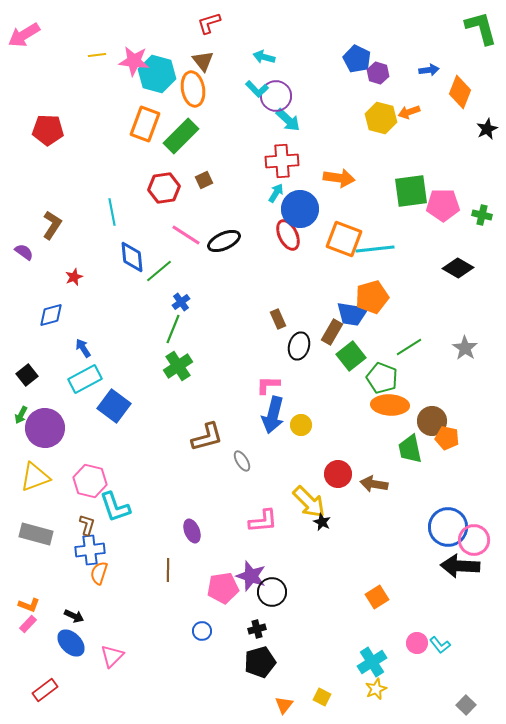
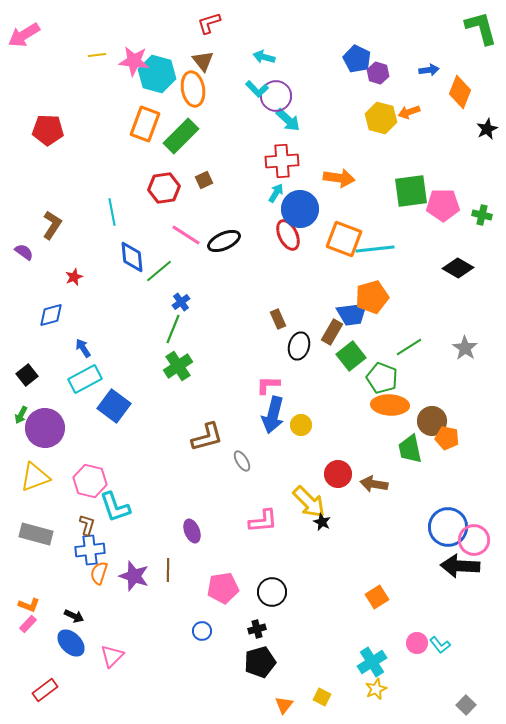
blue trapezoid at (352, 314): rotated 16 degrees counterclockwise
purple star at (251, 576): moved 117 px left
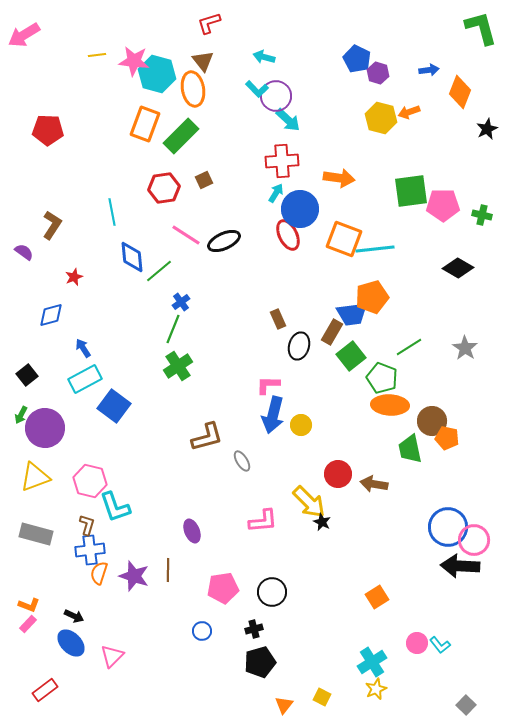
black cross at (257, 629): moved 3 px left
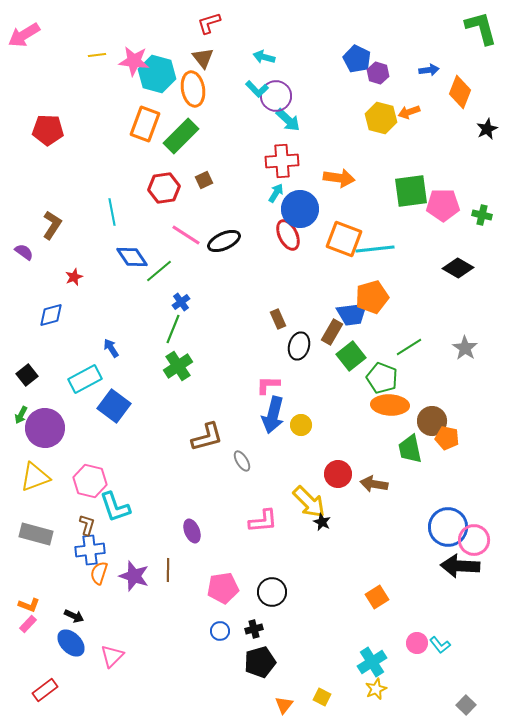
brown triangle at (203, 61): moved 3 px up
blue diamond at (132, 257): rotated 28 degrees counterclockwise
blue arrow at (83, 348): moved 28 px right
blue circle at (202, 631): moved 18 px right
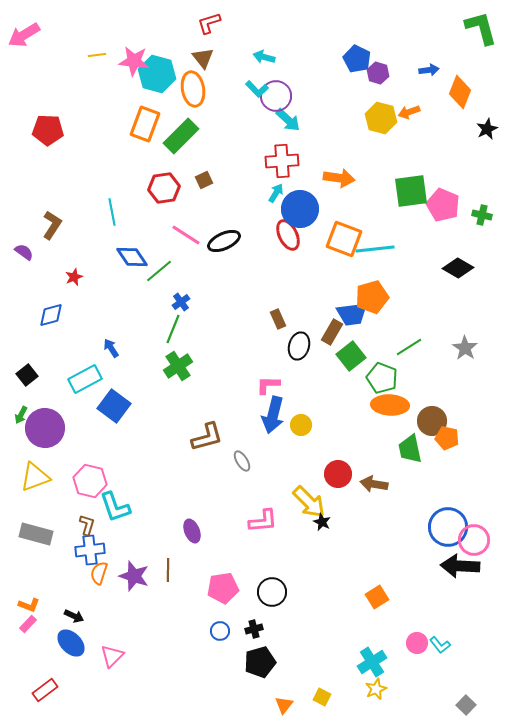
pink pentagon at (443, 205): rotated 24 degrees clockwise
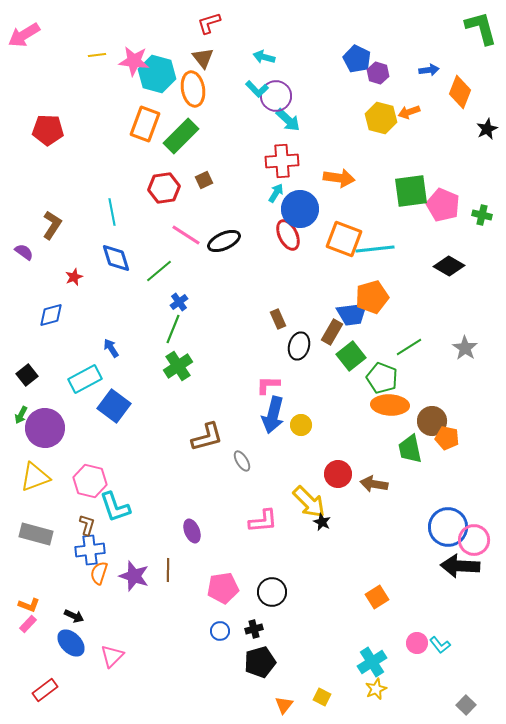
blue diamond at (132, 257): moved 16 px left, 1 px down; rotated 16 degrees clockwise
black diamond at (458, 268): moved 9 px left, 2 px up
blue cross at (181, 302): moved 2 px left
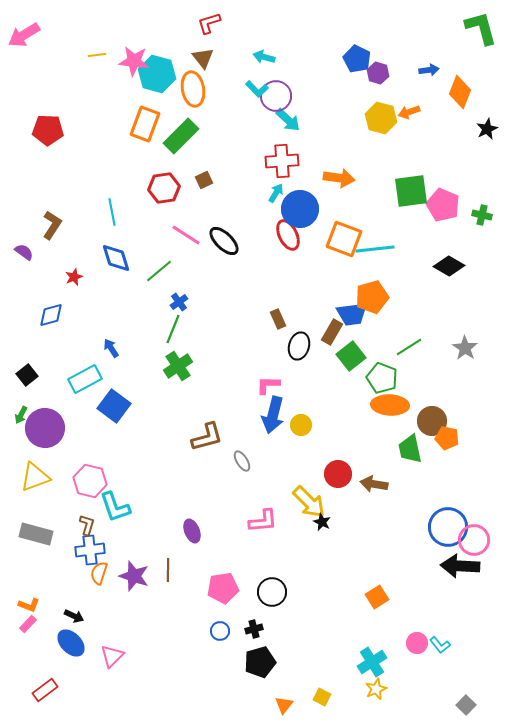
black ellipse at (224, 241): rotated 68 degrees clockwise
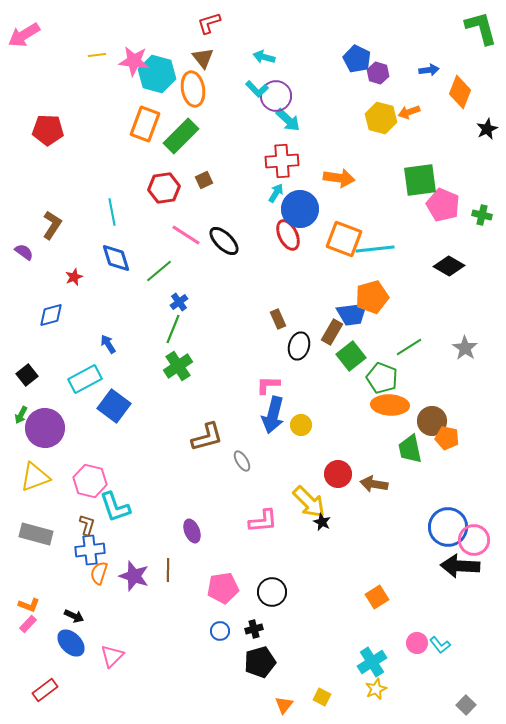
green square at (411, 191): moved 9 px right, 11 px up
blue arrow at (111, 348): moved 3 px left, 4 px up
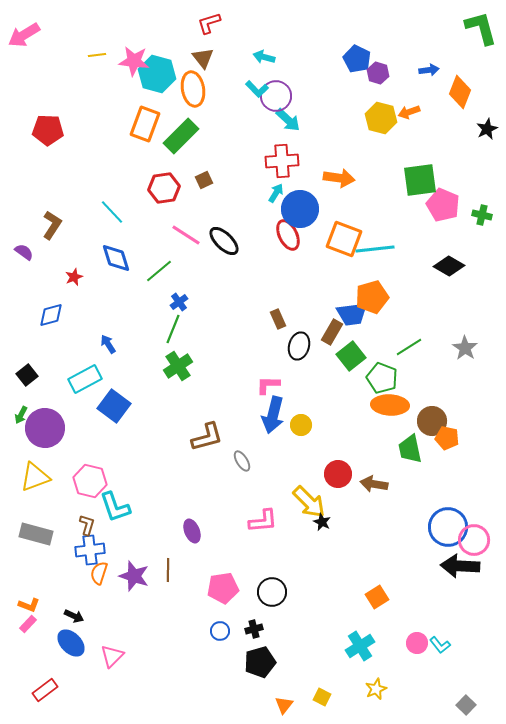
cyan line at (112, 212): rotated 32 degrees counterclockwise
cyan cross at (372, 662): moved 12 px left, 16 px up
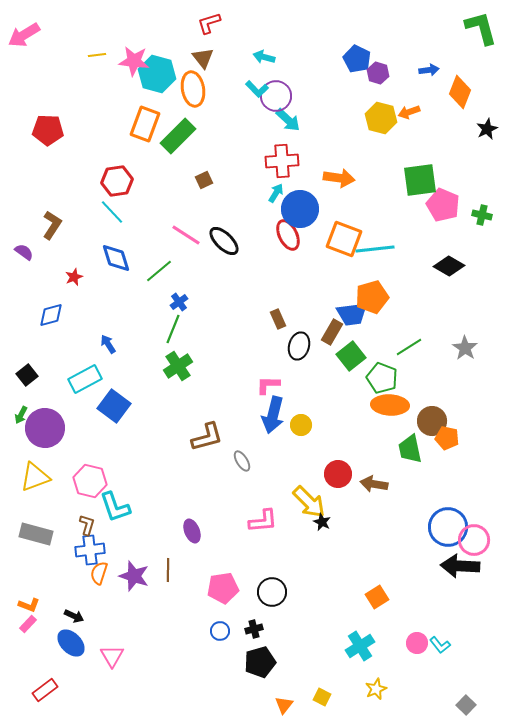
green rectangle at (181, 136): moved 3 px left
red hexagon at (164, 188): moved 47 px left, 7 px up
pink triangle at (112, 656): rotated 15 degrees counterclockwise
